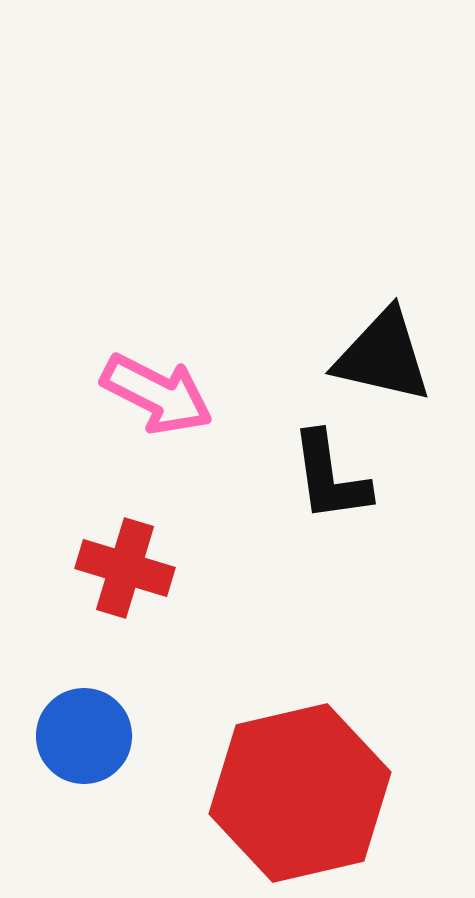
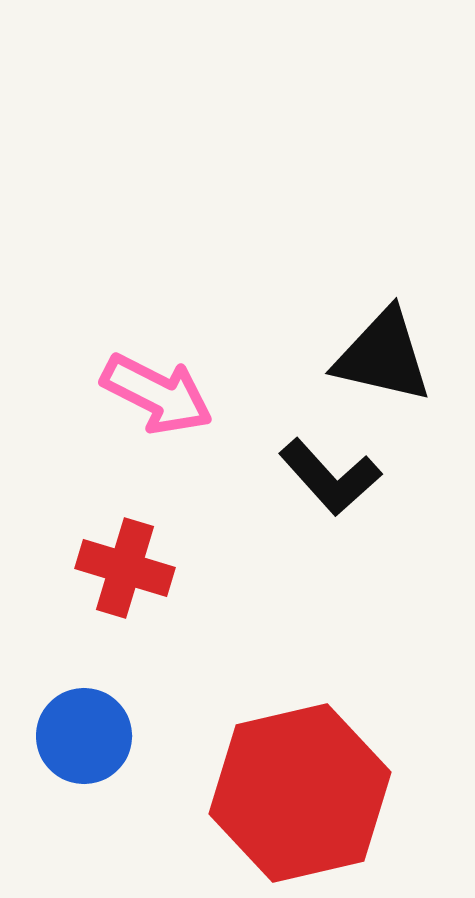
black L-shape: rotated 34 degrees counterclockwise
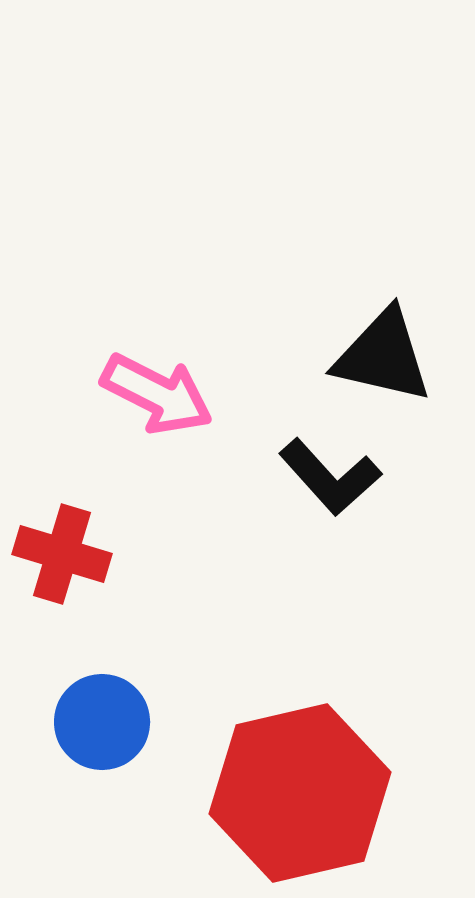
red cross: moved 63 px left, 14 px up
blue circle: moved 18 px right, 14 px up
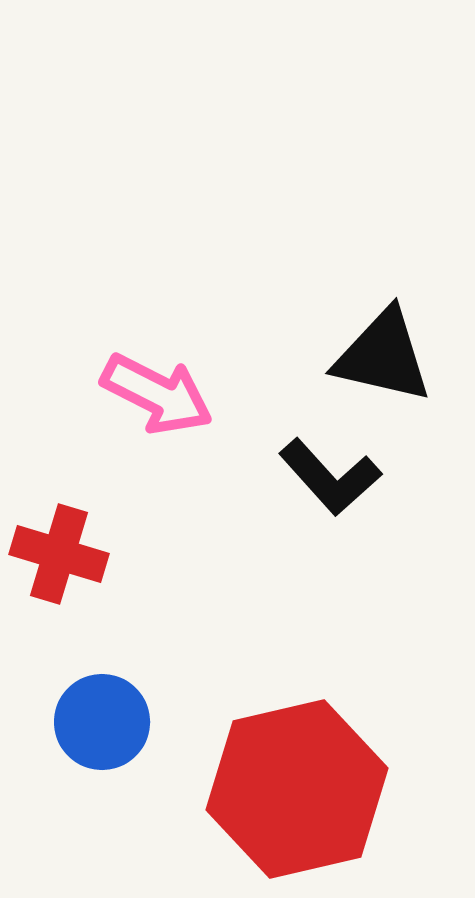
red cross: moved 3 px left
red hexagon: moved 3 px left, 4 px up
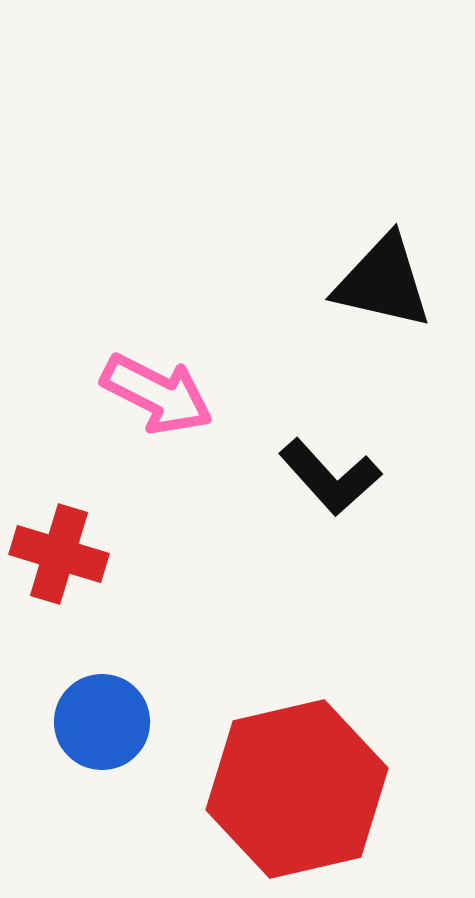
black triangle: moved 74 px up
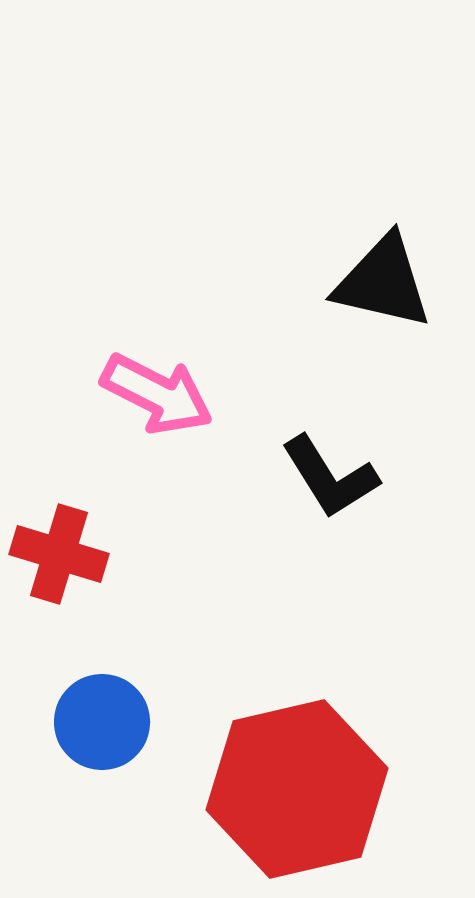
black L-shape: rotated 10 degrees clockwise
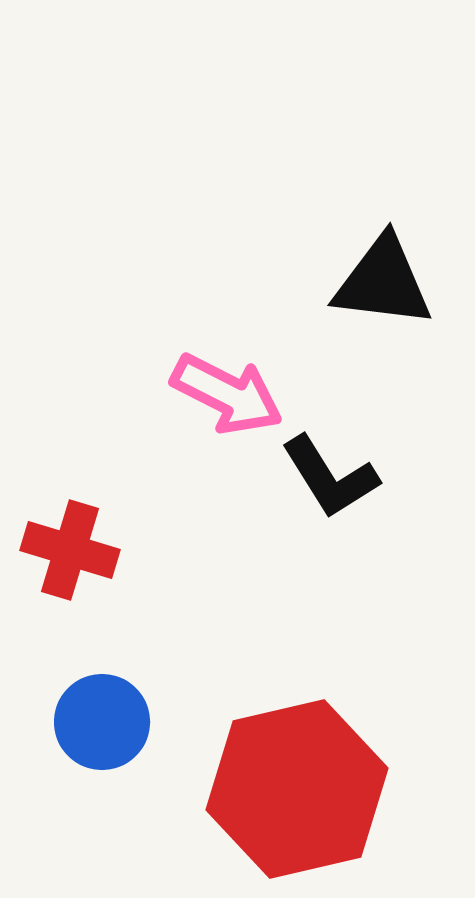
black triangle: rotated 6 degrees counterclockwise
pink arrow: moved 70 px right
red cross: moved 11 px right, 4 px up
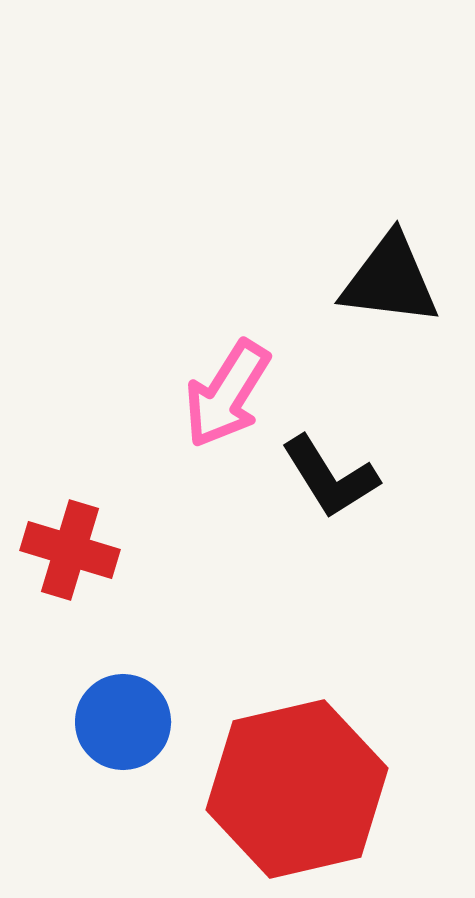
black triangle: moved 7 px right, 2 px up
pink arrow: rotated 95 degrees clockwise
blue circle: moved 21 px right
